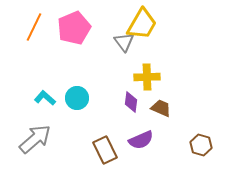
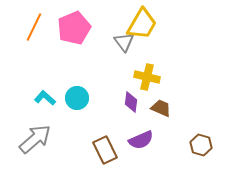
yellow cross: rotated 15 degrees clockwise
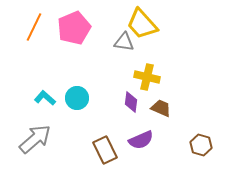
yellow trapezoid: rotated 108 degrees clockwise
gray triangle: rotated 45 degrees counterclockwise
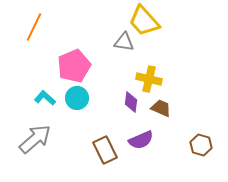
yellow trapezoid: moved 2 px right, 3 px up
pink pentagon: moved 38 px down
yellow cross: moved 2 px right, 2 px down
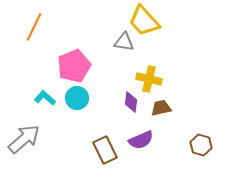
brown trapezoid: rotated 35 degrees counterclockwise
gray arrow: moved 11 px left
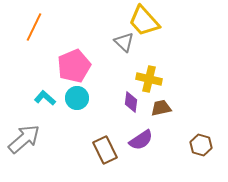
gray triangle: rotated 35 degrees clockwise
purple semicircle: rotated 10 degrees counterclockwise
